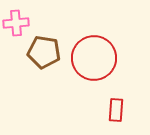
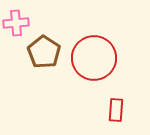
brown pentagon: rotated 24 degrees clockwise
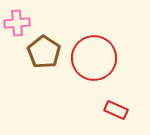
pink cross: moved 1 px right
red rectangle: rotated 70 degrees counterclockwise
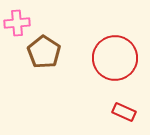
red circle: moved 21 px right
red rectangle: moved 8 px right, 2 px down
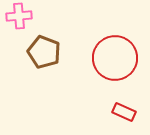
pink cross: moved 2 px right, 7 px up
brown pentagon: rotated 12 degrees counterclockwise
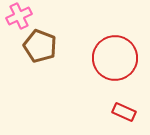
pink cross: rotated 20 degrees counterclockwise
brown pentagon: moved 4 px left, 6 px up
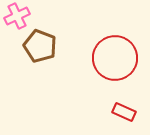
pink cross: moved 2 px left
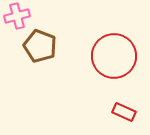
pink cross: rotated 10 degrees clockwise
red circle: moved 1 px left, 2 px up
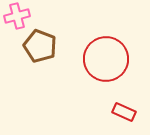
red circle: moved 8 px left, 3 px down
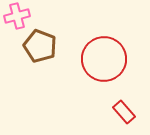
red circle: moved 2 px left
red rectangle: rotated 25 degrees clockwise
